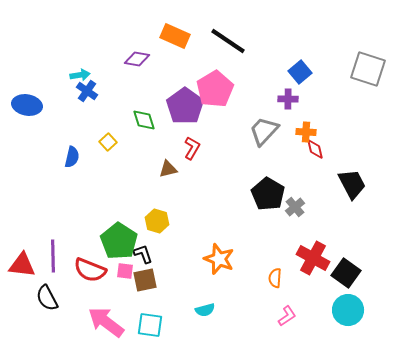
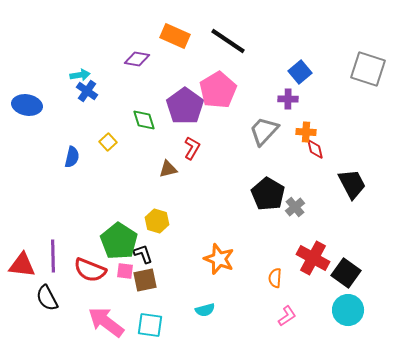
pink pentagon: moved 3 px right, 1 px down
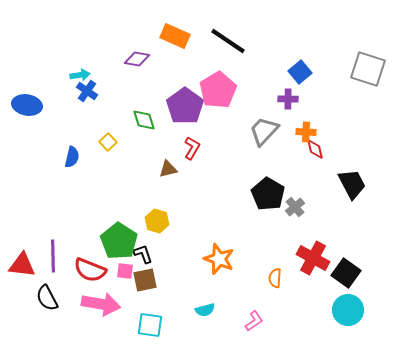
pink L-shape: moved 33 px left, 5 px down
pink arrow: moved 5 px left, 18 px up; rotated 153 degrees clockwise
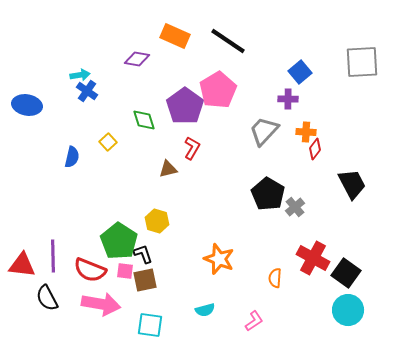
gray square: moved 6 px left, 7 px up; rotated 21 degrees counterclockwise
red diamond: rotated 50 degrees clockwise
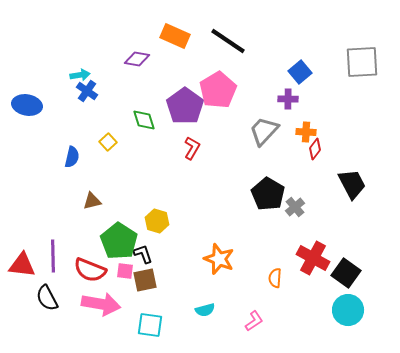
brown triangle: moved 76 px left, 32 px down
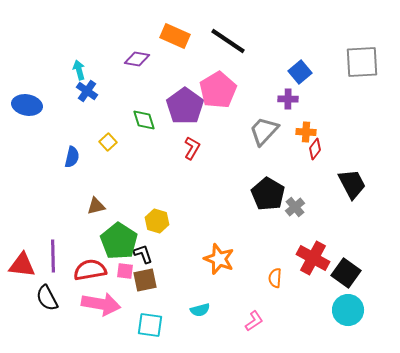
cyan arrow: moved 1 px left, 5 px up; rotated 96 degrees counterclockwise
brown triangle: moved 4 px right, 5 px down
red semicircle: rotated 148 degrees clockwise
cyan semicircle: moved 5 px left
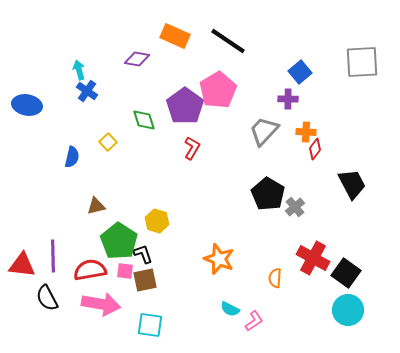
cyan semicircle: moved 30 px right, 1 px up; rotated 42 degrees clockwise
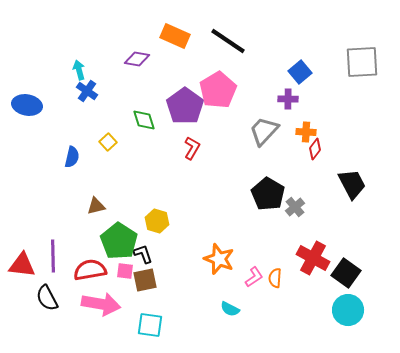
pink L-shape: moved 44 px up
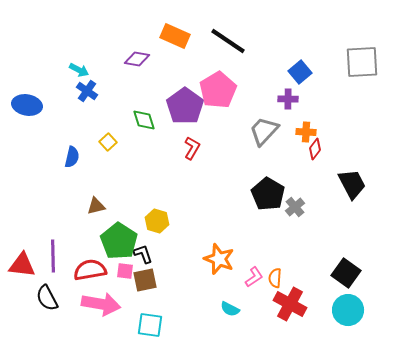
cyan arrow: rotated 132 degrees clockwise
red cross: moved 23 px left, 46 px down
